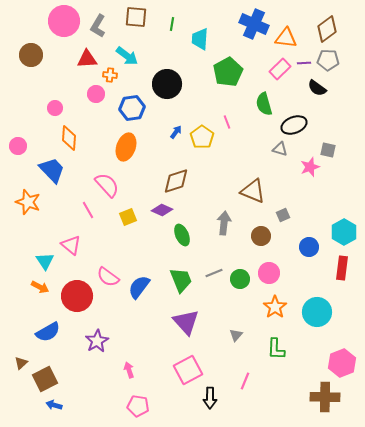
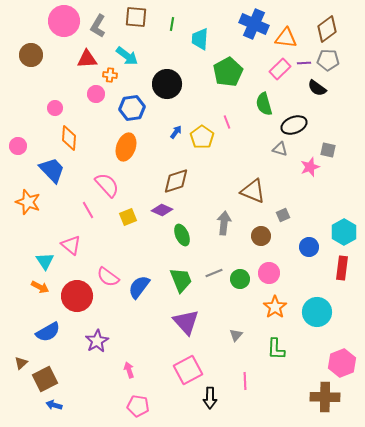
pink line at (245, 381): rotated 24 degrees counterclockwise
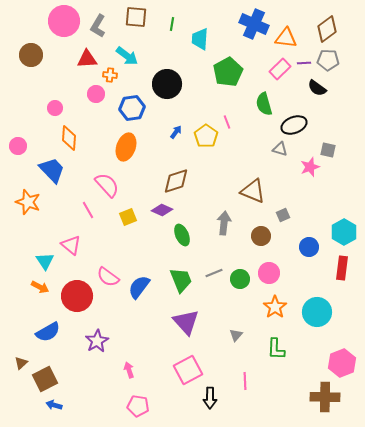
yellow pentagon at (202, 137): moved 4 px right, 1 px up
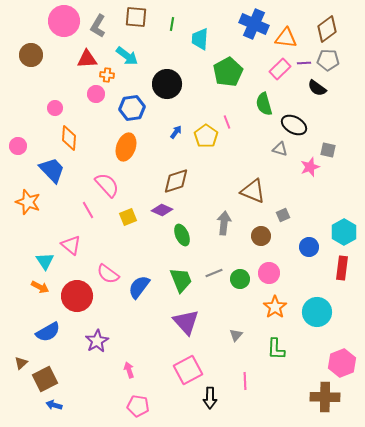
orange cross at (110, 75): moved 3 px left
black ellipse at (294, 125): rotated 50 degrees clockwise
pink semicircle at (108, 277): moved 3 px up
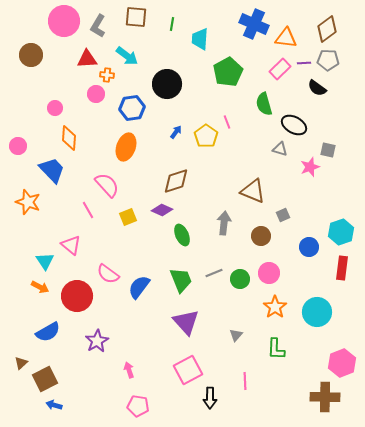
cyan hexagon at (344, 232): moved 3 px left; rotated 10 degrees clockwise
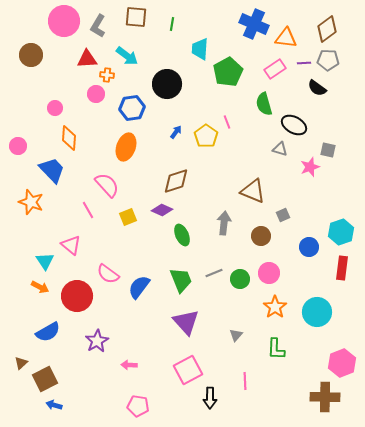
cyan trapezoid at (200, 39): moved 10 px down
pink rectangle at (280, 69): moved 5 px left; rotated 10 degrees clockwise
orange star at (28, 202): moved 3 px right
pink arrow at (129, 370): moved 5 px up; rotated 70 degrees counterclockwise
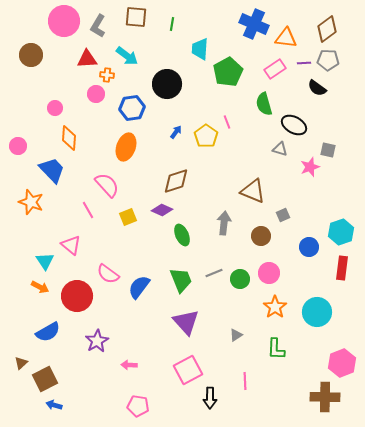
gray triangle at (236, 335): rotated 16 degrees clockwise
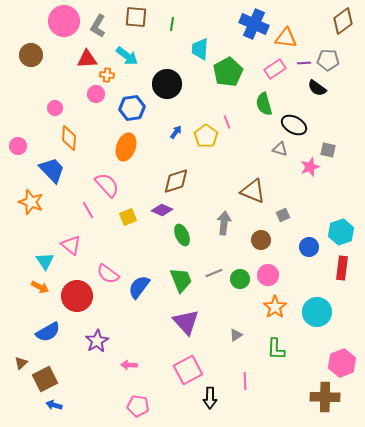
brown diamond at (327, 29): moved 16 px right, 8 px up
brown circle at (261, 236): moved 4 px down
pink circle at (269, 273): moved 1 px left, 2 px down
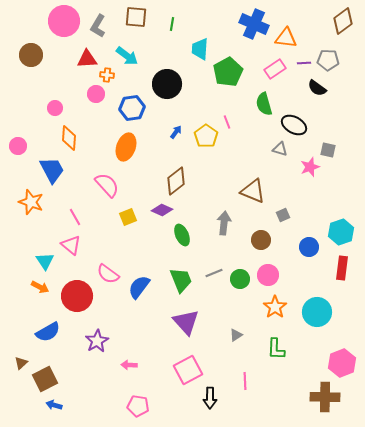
blue trapezoid at (52, 170): rotated 16 degrees clockwise
brown diamond at (176, 181): rotated 20 degrees counterclockwise
pink line at (88, 210): moved 13 px left, 7 px down
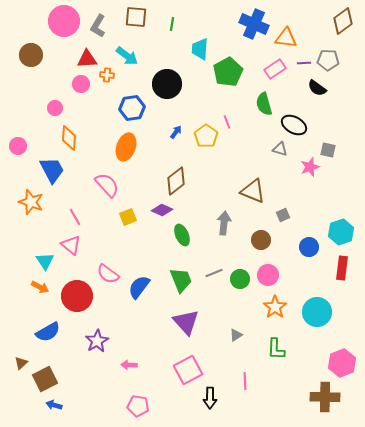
pink circle at (96, 94): moved 15 px left, 10 px up
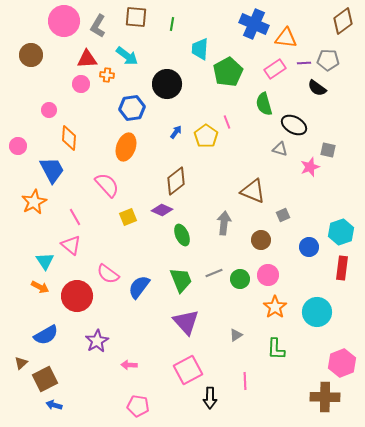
pink circle at (55, 108): moved 6 px left, 2 px down
orange star at (31, 202): moved 3 px right; rotated 25 degrees clockwise
blue semicircle at (48, 332): moved 2 px left, 3 px down
